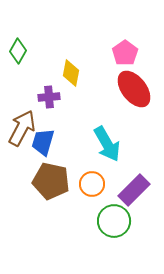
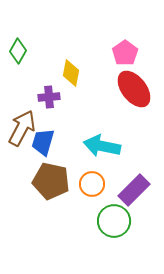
cyan arrow: moved 5 px left, 2 px down; rotated 132 degrees clockwise
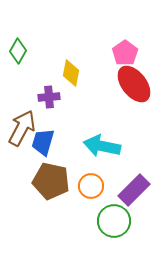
red ellipse: moved 5 px up
orange circle: moved 1 px left, 2 px down
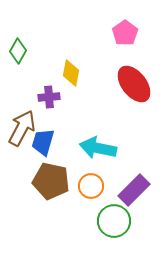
pink pentagon: moved 20 px up
cyan arrow: moved 4 px left, 2 px down
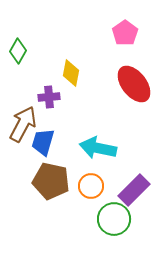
brown arrow: moved 1 px right, 4 px up
green circle: moved 2 px up
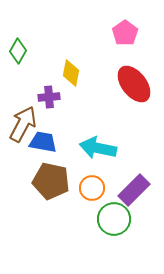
blue trapezoid: rotated 84 degrees clockwise
orange circle: moved 1 px right, 2 px down
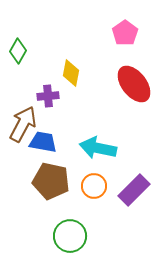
purple cross: moved 1 px left, 1 px up
orange circle: moved 2 px right, 2 px up
green circle: moved 44 px left, 17 px down
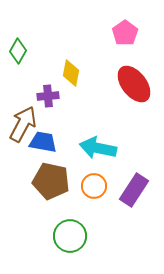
purple rectangle: rotated 12 degrees counterclockwise
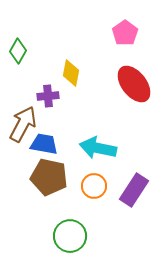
blue trapezoid: moved 1 px right, 2 px down
brown pentagon: moved 2 px left, 4 px up
